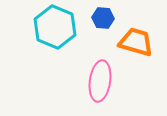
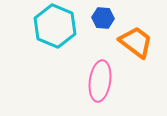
cyan hexagon: moved 1 px up
orange trapezoid: rotated 21 degrees clockwise
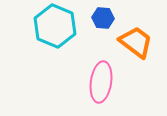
pink ellipse: moved 1 px right, 1 px down
